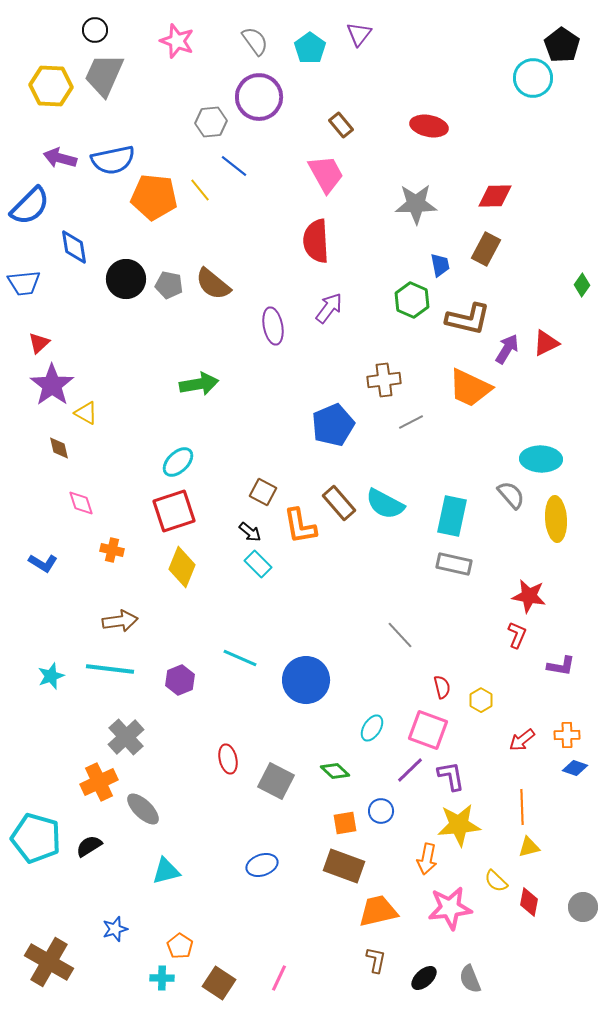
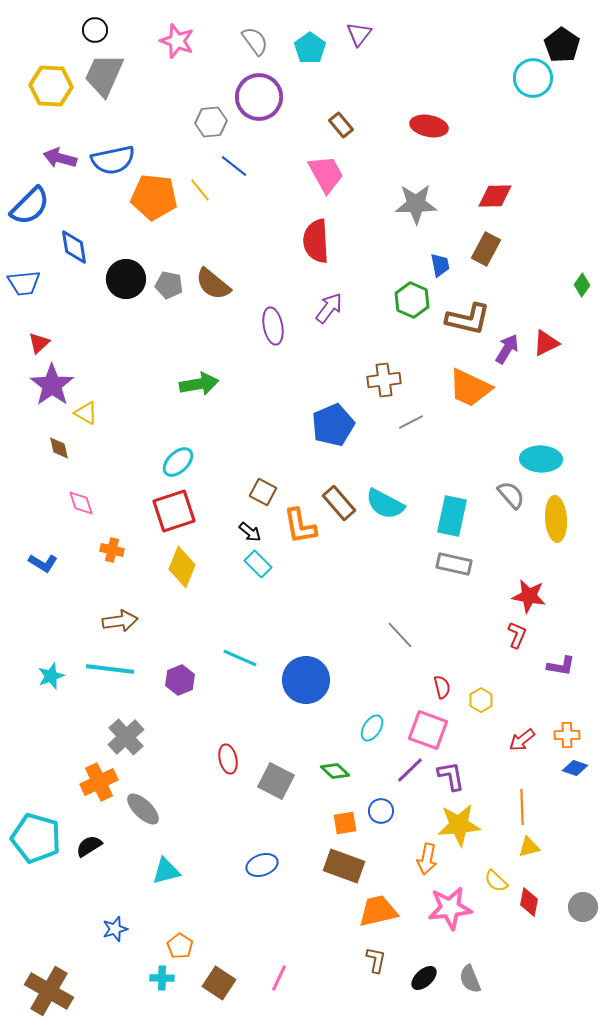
brown cross at (49, 962): moved 29 px down
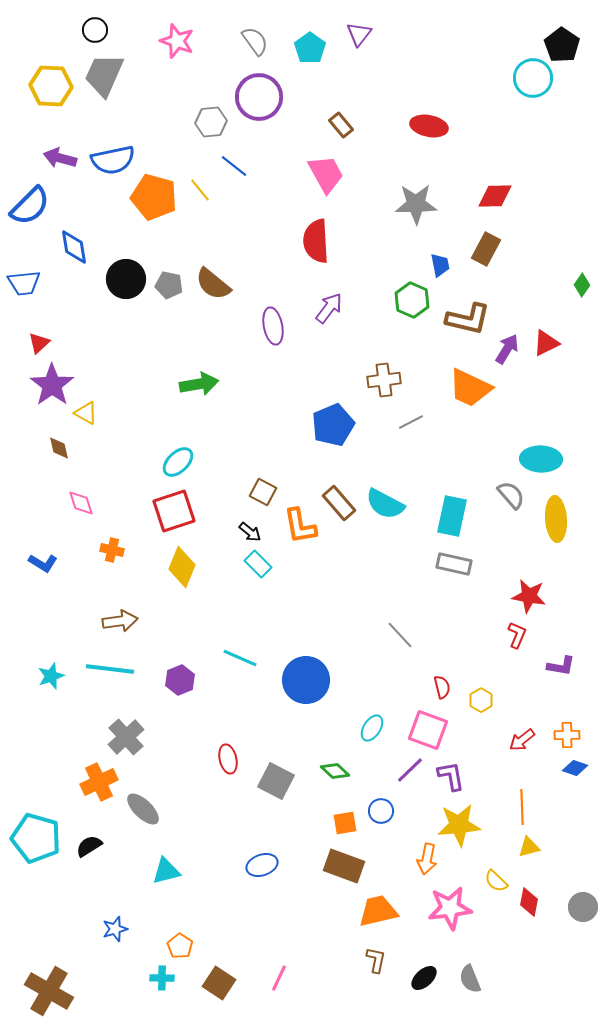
orange pentagon at (154, 197): rotated 9 degrees clockwise
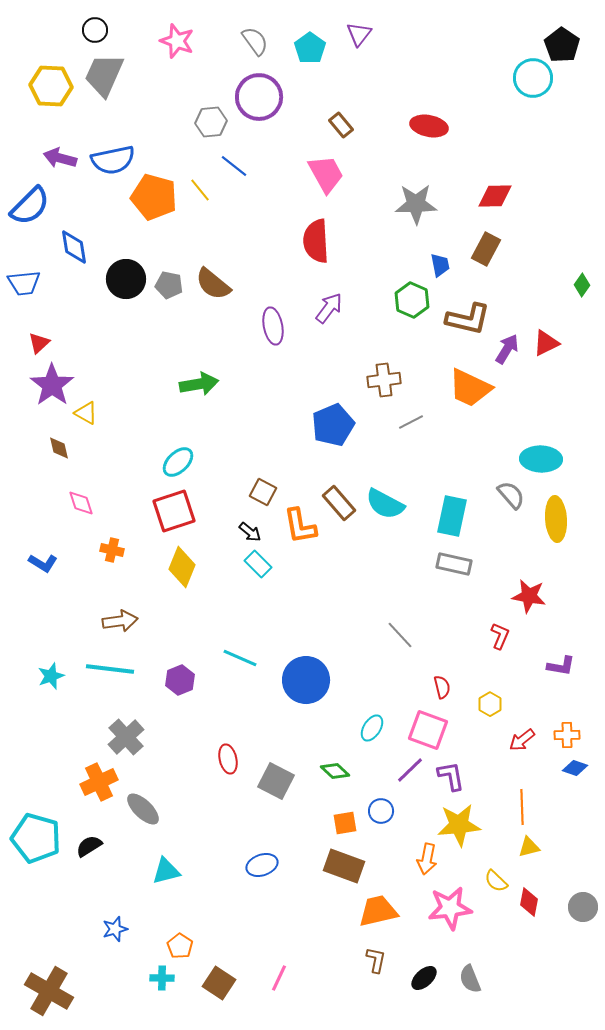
red L-shape at (517, 635): moved 17 px left, 1 px down
yellow hexagon at (481, 700): moved 9 px right, 4 px down
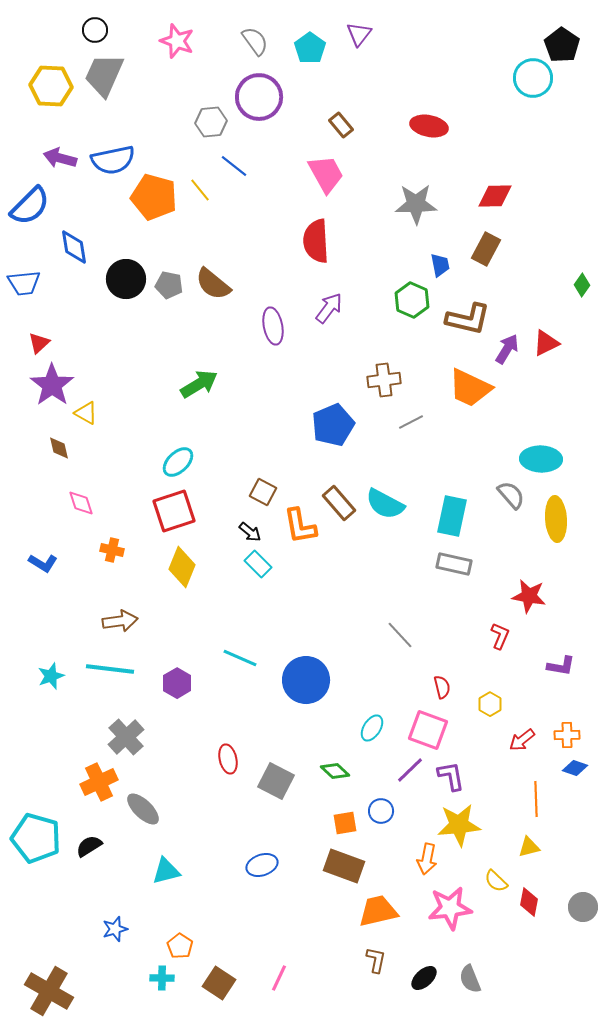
green arrow at (199, 384): rotated 21 degrees counterclockwise
purple hexagon at (180, 680): moved 3 px left, 3 px down; rotated 8 degrees counterclockwise
orange line at (522, 807): moved 14 px right, 8 px up
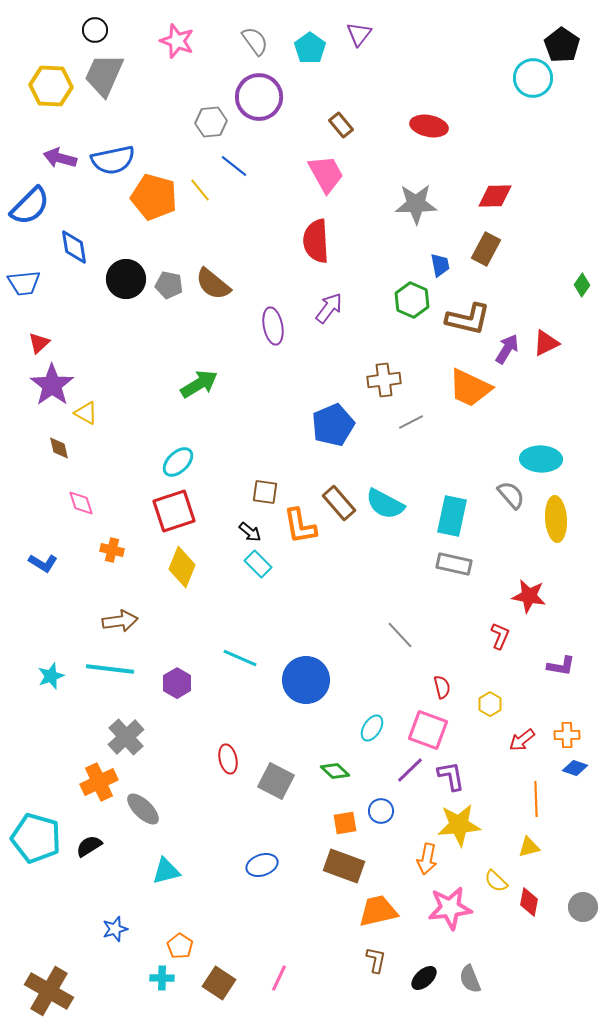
brown square at (263, 492): moved 2 px right; rotated 20 degrees counterclockwise
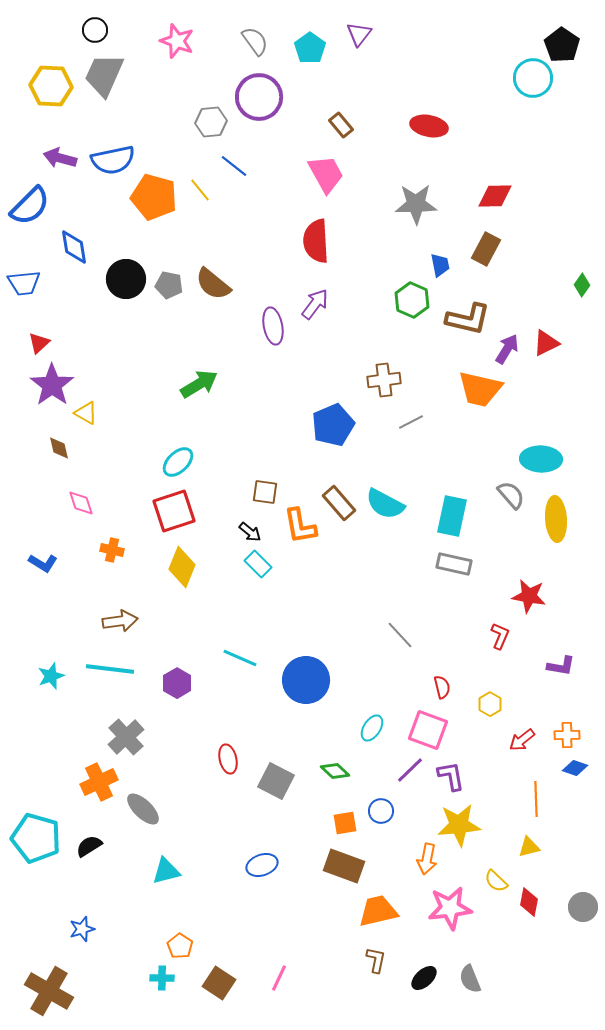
purple arrow at (329, 308): moved 14 px left, 4 px up
orange trapezoid at (470, 388): moved 10 px right, 1 px down; rotated 12 degrees counterclockwise
blue star at (115, 929): moved 33 px left
